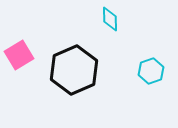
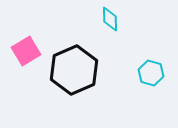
pink square: moved 7 px right, 4 px up
cyan hexagon: moved 2 px down; rotated 25 degrees counterclockwise
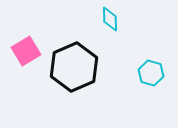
black hexagon: moved 3 px up
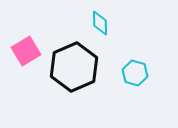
cyan diamond: moved 10 px left, 4 px down
cyan hexagon: moved 16 px left
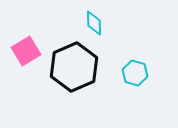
cyan diamond: moved 6 px left
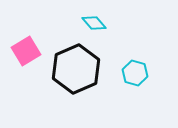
cyan diamond: rotated 40 degrees counterclockwise
black hexagon: moved 2 px right, 2 px down
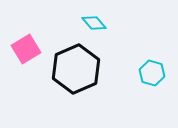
pink square: moved 2 px up
cyan hexagon: moved 17 px right
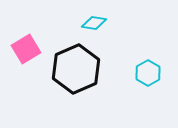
cyan diamond: rotated 40 degrees counterclockwise
cyan hexagon: moved 4 px left; rotated 15 degrees clockwise
